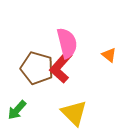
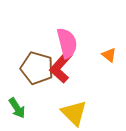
green arrow: moved 2 px up; rotated 75 degrees counterclockwise
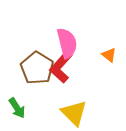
brown pentagon: rotated 16 degrees clockwise
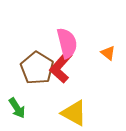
orange triangle: moved 1 px left, 2 px up
yellow triangle: rotated 16 degrees counterclockwise
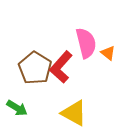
pink semicircle: moved 19 px right
brown pentagon: moved 2 px left
green arrow: rotated 25 degrees counterclockwise
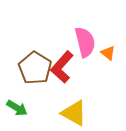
pink semicircle: moved 1 px left, 1 px up
red L-shape: moved 1 px right
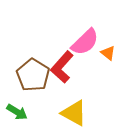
pink semicircle: rotated 60 degrees clockwise
brown pentagon: moved 2 px left, 7 px down
green arrow: moved 4 px down
